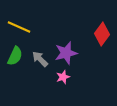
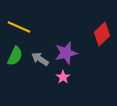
red diamond: rotated 10 degrees clockwise
gray arrow: rotated 12 degrees counterclockwise
pink star: rotated 16 degrees counterclockwise
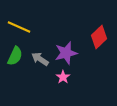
red diamond: moved 3 px left, 3 px down
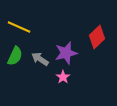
red diamond: moved 2 px left
